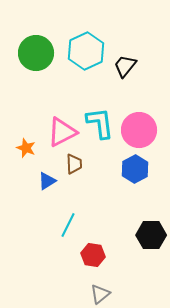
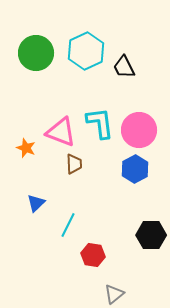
black trapezoid: moved 1 px left, 1 px down; rotated 65 degrees counterclockwise
pink triangle: moved 1 px left; rotated 48 degrees clockwise
blue triangle: moved 11 px left, 22 px down; rotated 12 degrees counterclockwise
gray triangle: moved 14 px right
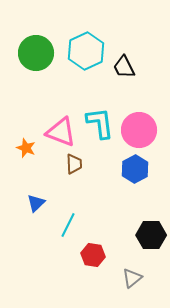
gray triangle: moved 18 px right, 16 px up
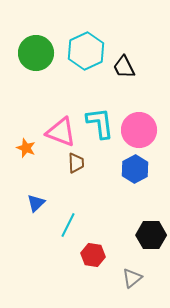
brown trapezoid: moved 2 px right, 1 px up
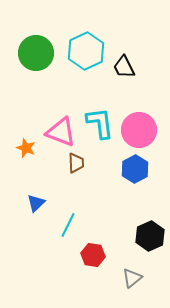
black hexagon: moved 1 px left, 1 px down; rotated 24 degrees counterclockwise
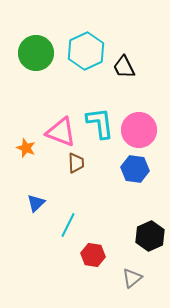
blue hexagon: rotated 24 degrees counterclockwise
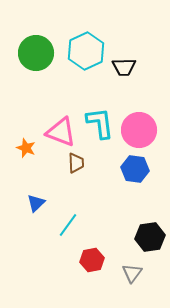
black trapezoid: rotated 65 degrees counterclockwise
cyan line: rotated 10 degrees clockwise
black hexagon: moved 1 px down; rotated 16 degrees clockwise
red hexagon: moved 1 px left, 5 px down; rotated 20 degrees counterclockwise
gray triangle: moved 5 px up; rotated 15 degrees counterclockwise
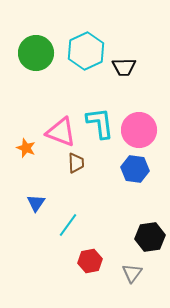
blue triangle: rotated 12 degrees counterclockwise
red hexagon: moved 2 px left, 1 px down
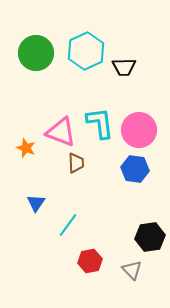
gray triangle: moved 3 px up; rotated 20 degrees counterclockwise
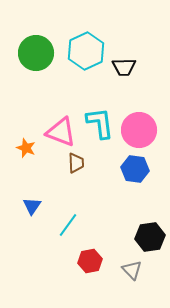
blue triangle: moved 4 px left, 3 px down
